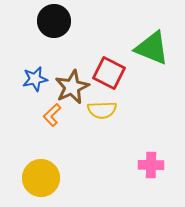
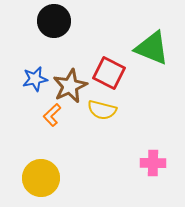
brown star: moved 2 px left, 1 px up
yellow semicircle: rotated 16 degrees clockwise
pink cross: moved 2 px right, 2 px up
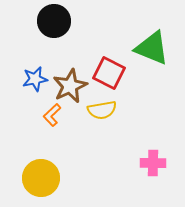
yellow semicircle: rotated 24 degrees counterclockwise
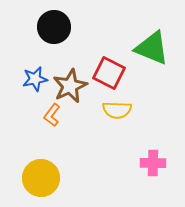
black circle: moved 6 px down
yellow semicircle: moved 15 px right; rotated 12 degrees clockwise
orange L-shape: rotated 10 degrees counterclockwise
